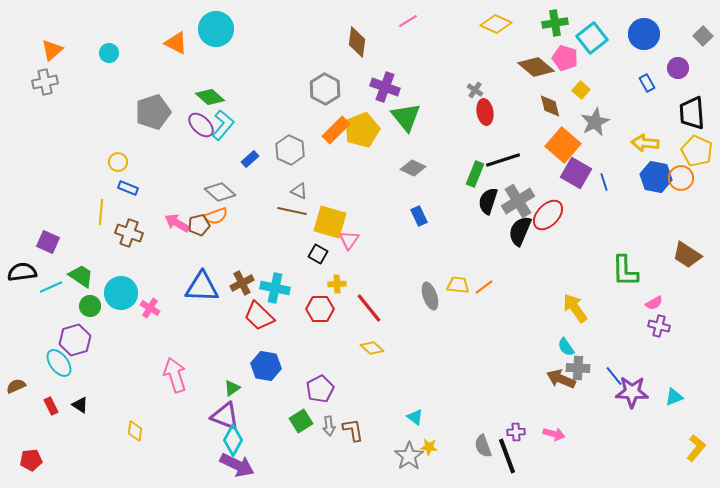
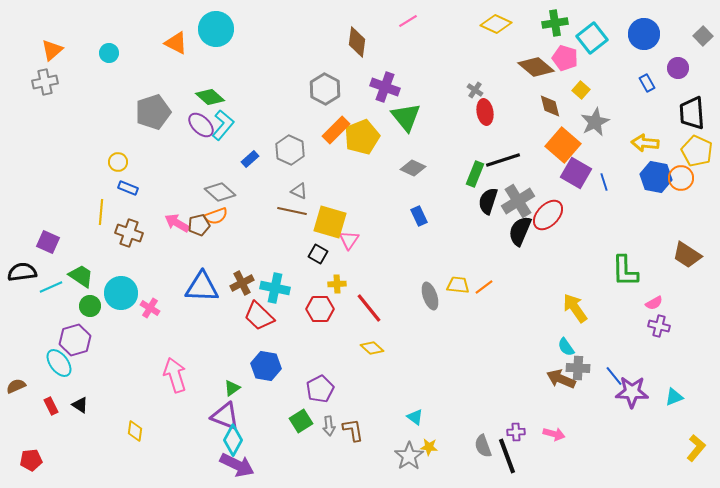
yellow pentagon at (362, 130): moved 7 px down
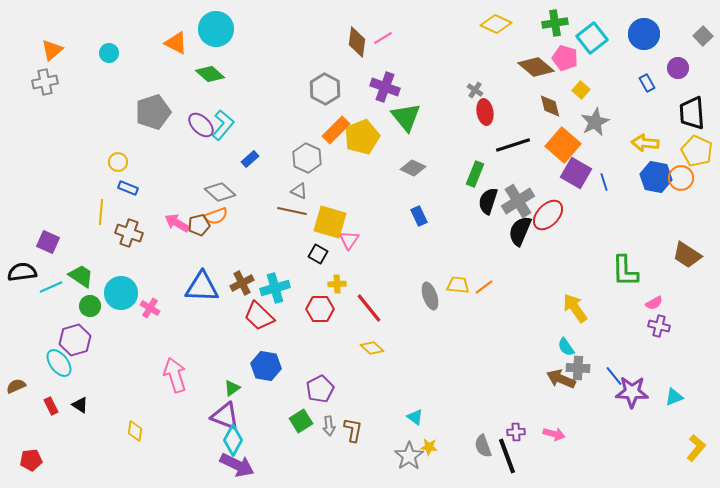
pink line at (408, 21): moved 25 px left, 17 px down
green diamond at (210, 97): moved 23 px up
gray hexagon at (290, 150): moved 17 px right, 8 px down
black line at (503, 160): moved 10 px right, 15 px up
cyan cross at (275, 288): rotated 28 degrees counterclockwise
brown L-shape at (353, 430): rotated 20 degrees clockwise
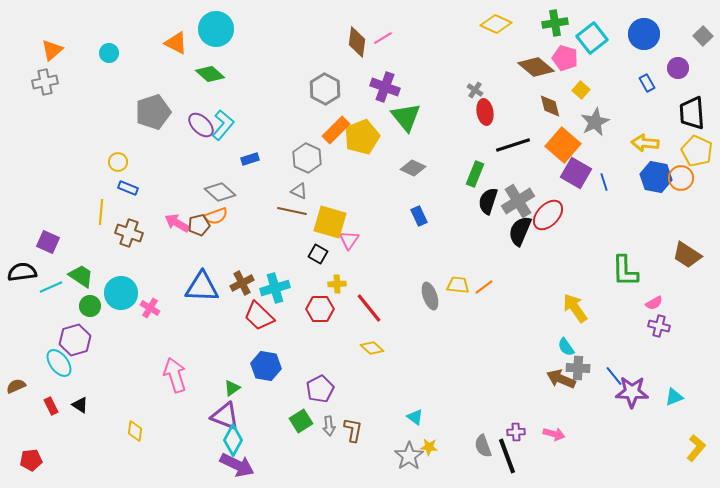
blue rectangle at (250, 159): rotated 24 degrees clockwise
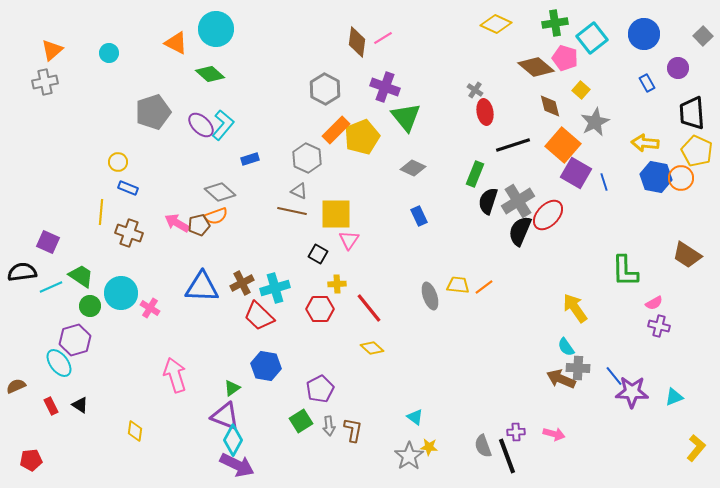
yellow square at (330, 222): moved 6 px right, 8 px up; rotated 16 degrees counterclockwise
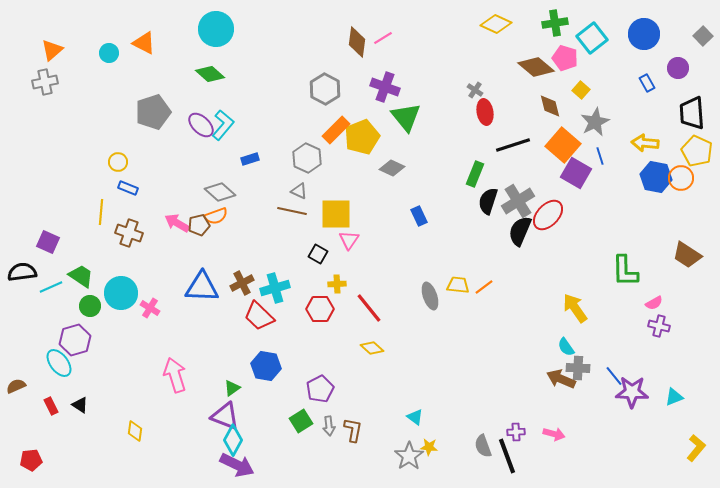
orange triangle at (176, 43): moved 32 px left
gray diamond at (413, 168): moved 21 px left
blue line at (604, 182): moved 4 px left, 26 px up
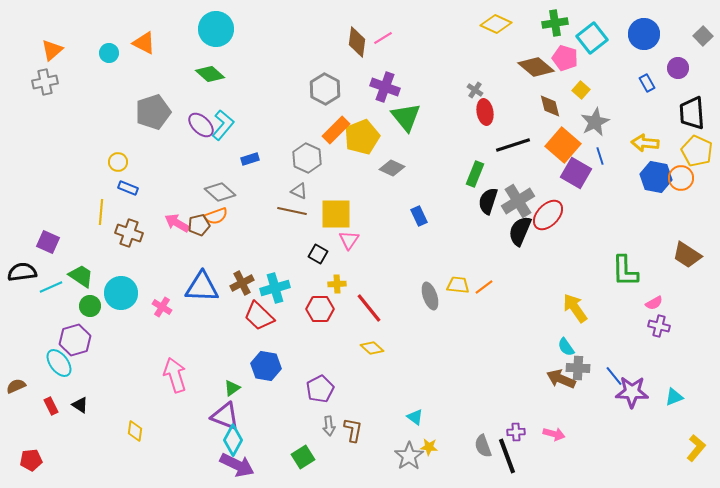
pink cross at (150, 308): moved 12 px right, 1 px up
green square at (301, 421): moved 2 px right, 36 px down
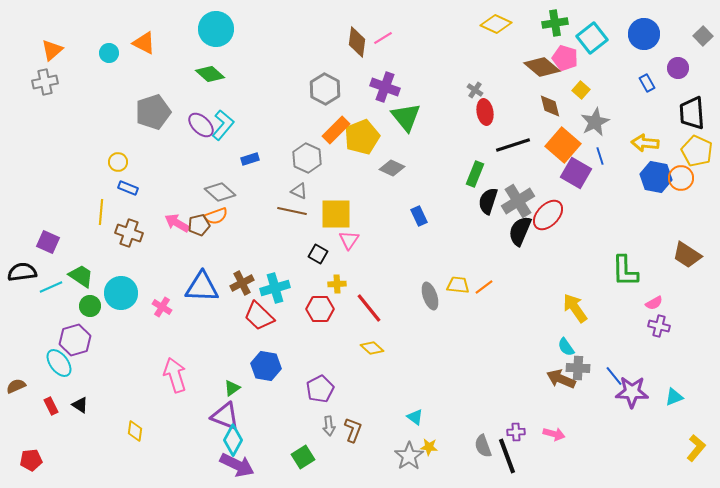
brown diamond at (536, 67): moved 6 px right
brown L-shape at (353, 430): rotated 10 degrees clockwise
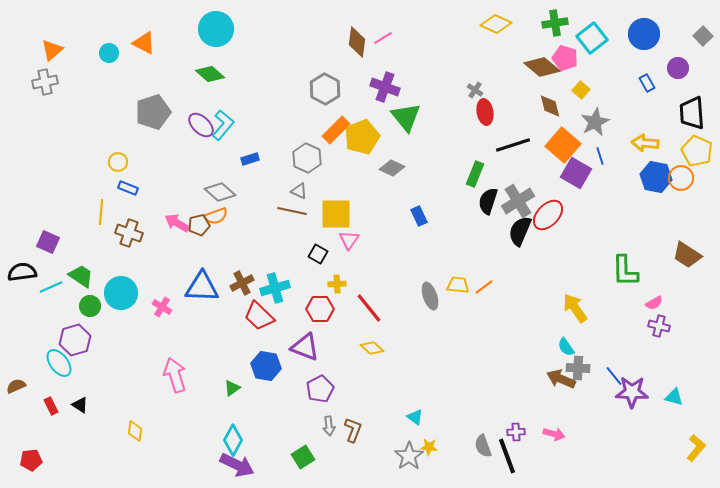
cyan triangle at (674, 397): rotated 36 degrees clockwise
purple triangle at (225, 416): moved 80 px right, 69 px up
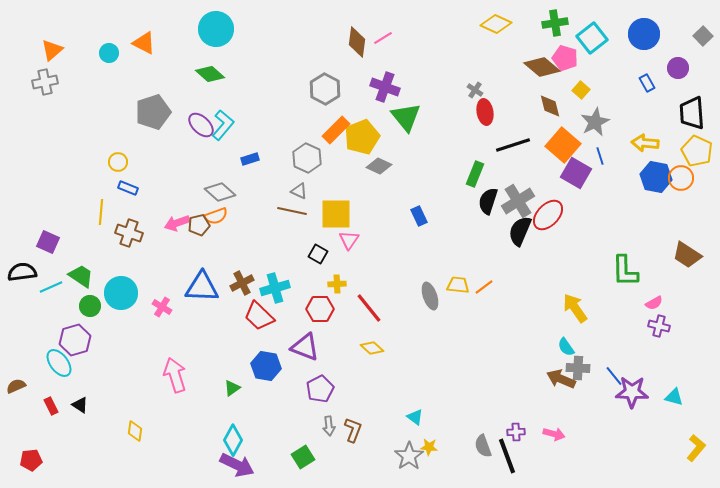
gray diamond at (392, 168): moved 13 px left, 2 px up
pink arrow at (177, 223): rotated 50 degrees counterclockwise
